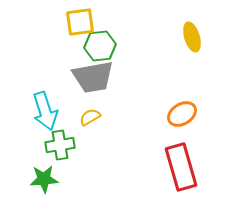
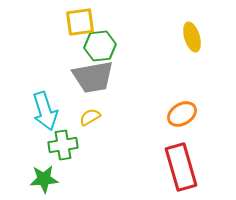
green cross: moved 3 px right
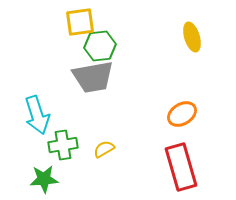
cyan arrow: moved 8 px left, 4 px down
yellow semicircle: moved 14 px right, 32 px down
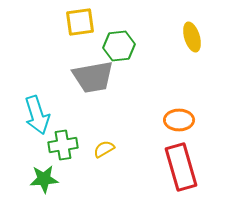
green hexagon: moved 19 px right
orange ellipse: moved 3 px left, 6 px down; rotated 32 degrees clockwise
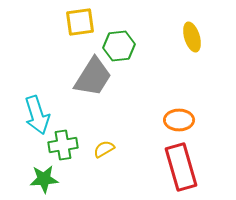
gray trapezoid: rotated 48 degrees counterclockwise
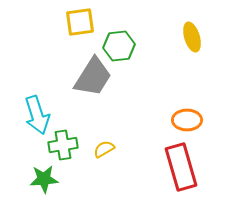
orange ellipse: moved 8 px right
